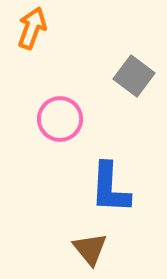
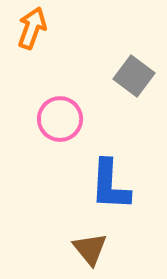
blue L-shape: moved 3 px up
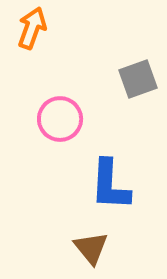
gray square: moved 4 px right, 3 px down; rotated 33 degrees clockwise
brown triangle: moved 1 px right, 1 px up
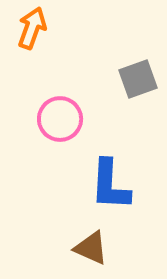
brown triangle: rotated 27 degrees counterclockwise
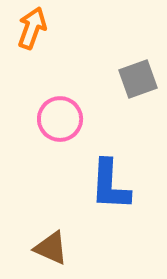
brown triangle: moved 40 px left
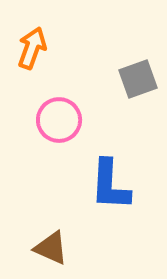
orange arrow: moved 20 px down
pink circle: moved 1 px left, 1 px down
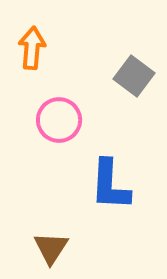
orange arrow: rotated 15 degrees counterclockwise
gray square: moved 4 px left, 3 px up; rotated 33 degrees counterclockwise
brown triangle: rotated 39 degrees clockwise
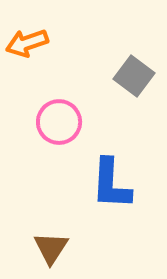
orange arrow: moved 5 px left, 5 px up; rotated 114 degrees counterclockwise
pink circle: moved 2 px down
blue L-shape: moved 1 px right, 1 px up
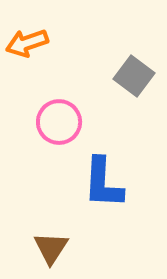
blue L-shape: moved 8 px left, 1 px up
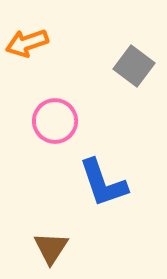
gray square: moved 10 px up
pink circle: moved 4 px left, 1 px up
blue L-shape: rotated 22 degrees counterclockwise
